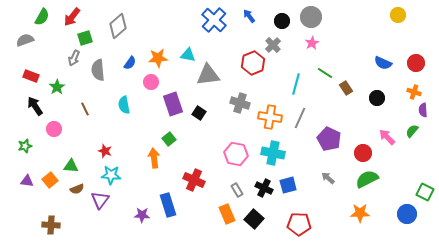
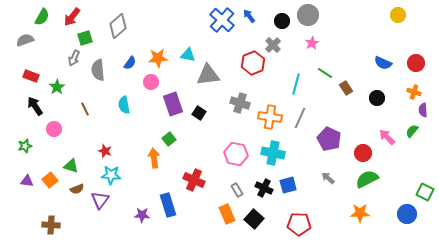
gray circle at (311, 17): moved 3 px left, 2 px up
blue cross at (214, 20): moved 8 px right
green triangle at (71, 166): rotated 14 degrees clockwise
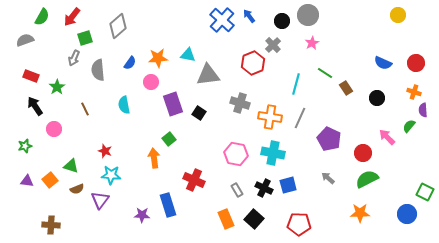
green semicircle at (412, 131): moved 3 px left, 5 px up
orange rectangle at (227, 214): moved 1 px left, 5 px down
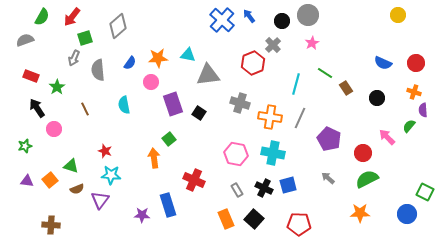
black arrow at (35, 106): moved 2 px right, 2 px down
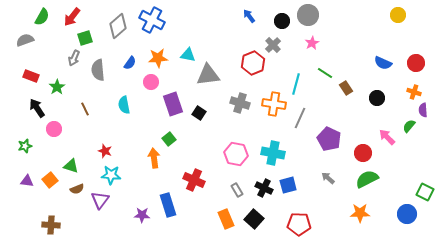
blue cross at (222, 20): moved 70 px left; rotated 15 degrees counterclockwise
orange cross at (270, 117): moved 4 px right, 13 px up
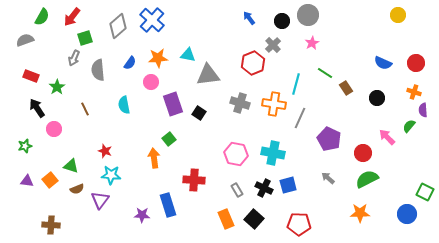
blue arrow at (249, 16): moved 2 px down
blue cross at (152, 20): rotated 15 degrees clockwise
red cross at (194, 180): rotated 20 degrees counterclockwise
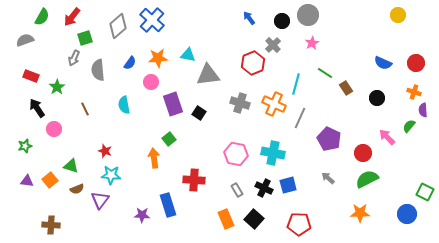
orange cross at (274, 104): rotated 15 degrees clockwise
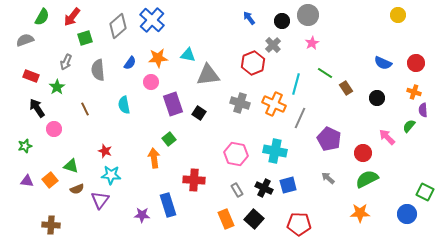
gray arrow at (74, 58): moved 8 px left, 4 px down
cyan cross at (273, 153): moved 2 px right, 2 px up
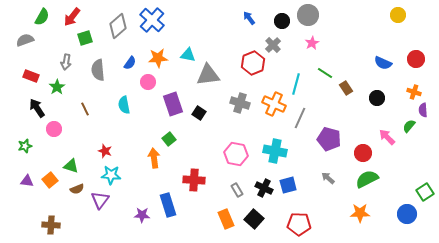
gray arrow at (66, 62): rotated 14 degrees counterclockwise
red circle at (416, 63): moved 4 px up
pink circle at (151, 82): moved 3 px left
purple pentagon at (329, 139): rotated 10 degrees counterclockwise
green square at (425, 192): rotated 30 degrees clockwise
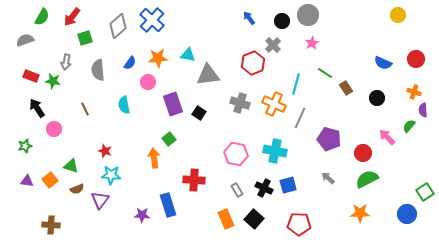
green star at (57, 87): moved 4 px left, 6 px up; rotated 28 degrees counterclockwise
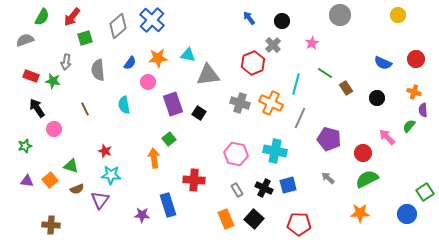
gray circle at (308, 15): moved 32 px right
orange cross at (274, 104): moved 3 px left, 1 px up
